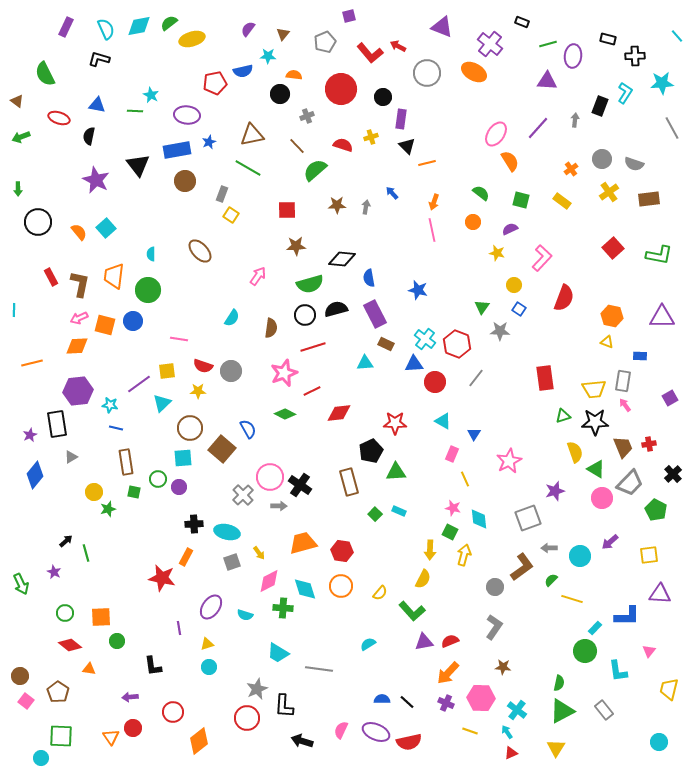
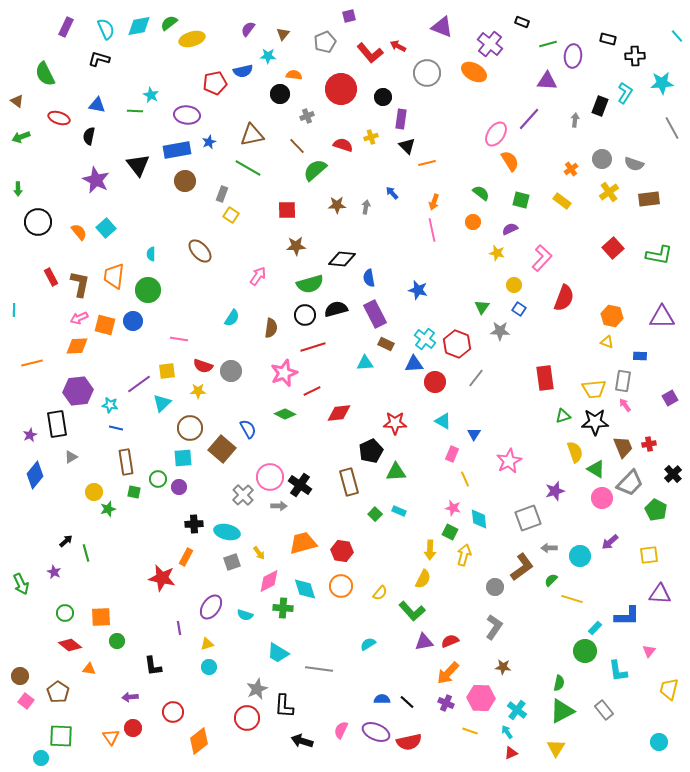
purple line at (538, 128): moved 9 px left, 9 px up
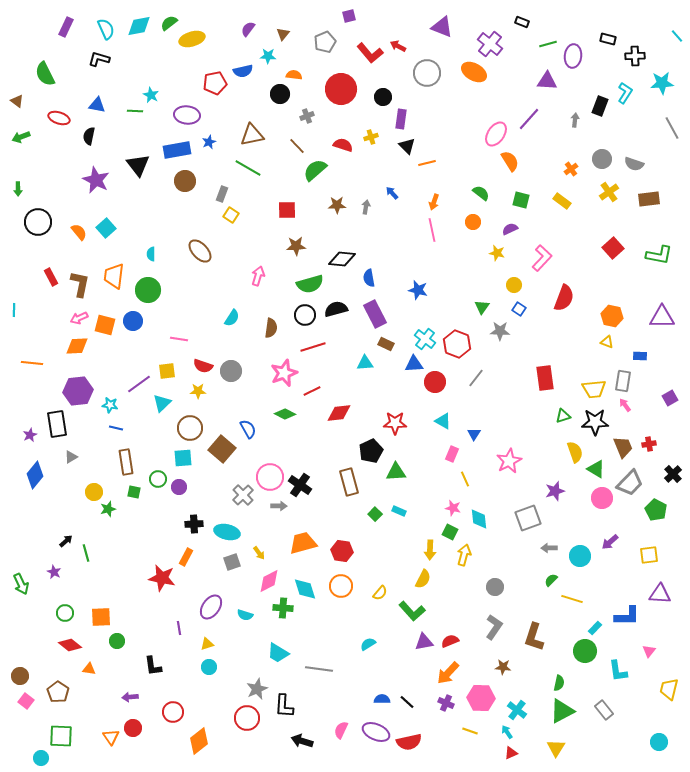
pink arrow at (258, 276): rotated 18 degrees counterclockwise
orange line at (32, 363): rotated 20 degrees clockwise
brown L-shape at (522, 567): moved 12 px right, 70 px down; rotated 144 degrees clockwise
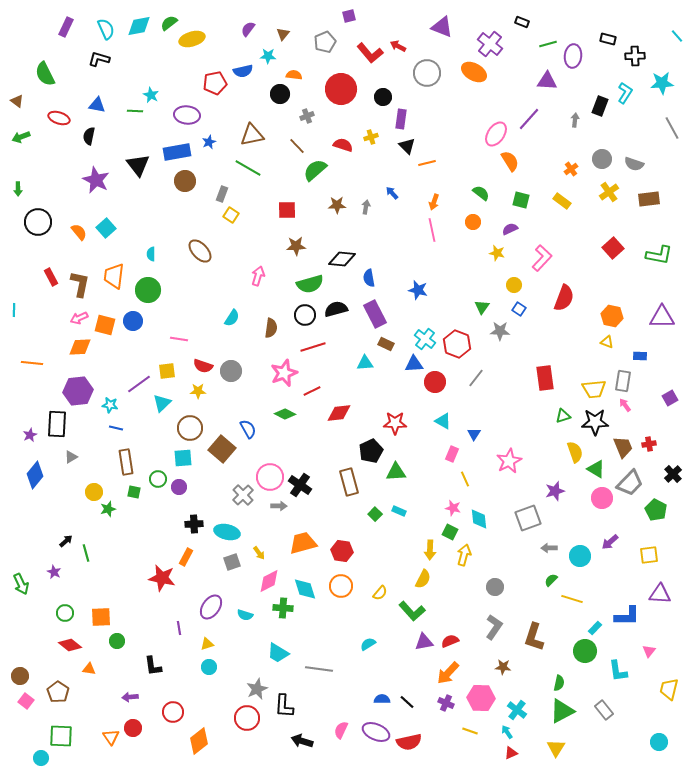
blue rectangle at (177, 150): moved 2 px down
orange diamond at (77, 346): moved 3 px right, 1 px down
black rectangle at (57, 424): rotated 12 degrees clockwise
